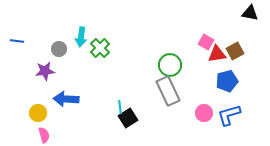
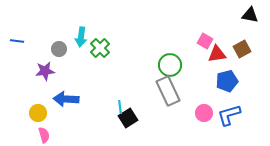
black triangle: moved 2 px down
pink square: moved 1 px left, 1 px up
brown square: moved 7 px right, 2 px up
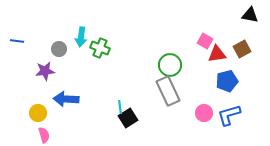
green cross: rotated 24 degrees counterclockwise
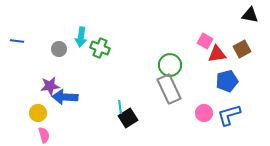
purple star: moved 5 px right, 15 px down
gray rectangle: moved 1 px right, 2 px up
blue arrow: moved 1 px left, 2 px up
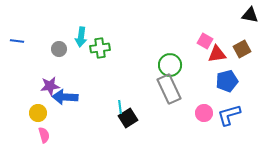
green cross: rotated 30 degrees counterclockwise
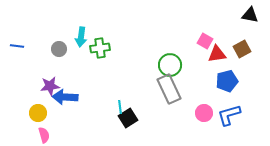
blue line: moved 5 px down
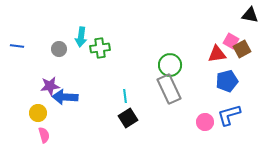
pink square: moved 26 px right
cyan line: moved 5 px right, 11 px up
pink circle: moved 1 px right, 9 px down
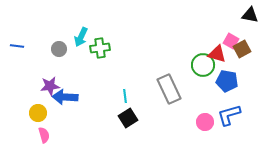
cyan arrow: rotated 18 degrees clockwise
red triangle: rotated 24 degrees clockwise
green circle: moved 33 px right
blue pentagon: rotated 25 degrees clockwise
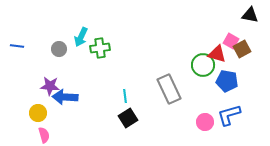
purple star: rotated 12 degrees clockwise
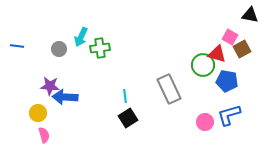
pink square: moved 1 px left, 4 px up
